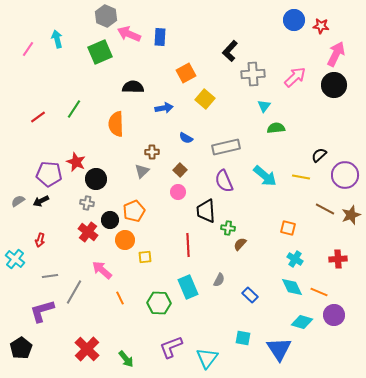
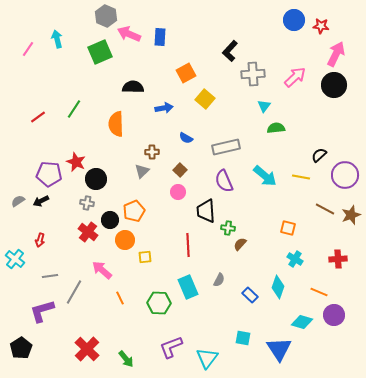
cyan diamond at (292, 287): moved 14 px left; rotated 45 degrees clockwise
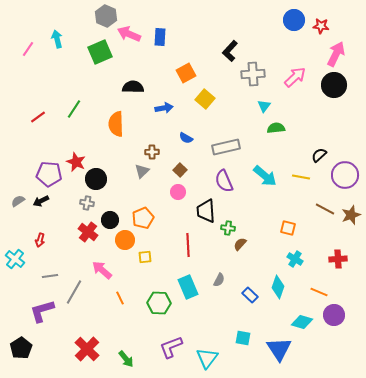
orange pentagon at (134, 211): moved 9 px right, 7 px down
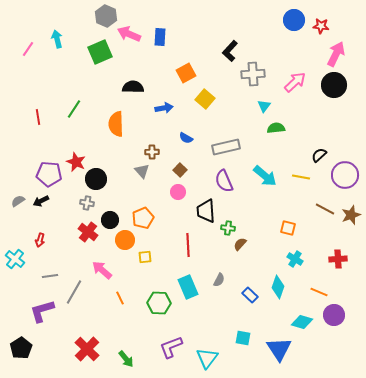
pink arrow at (295, 77): moved 5 px down
red line at (38, 117): rotated 63 degrees counterclockwise
gray triangle at (142, 171): rotated 28 degrees counterclockwise
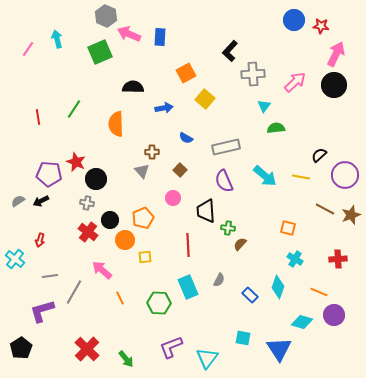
pink circle at (178, 192): moved 5 px left, 6 px down
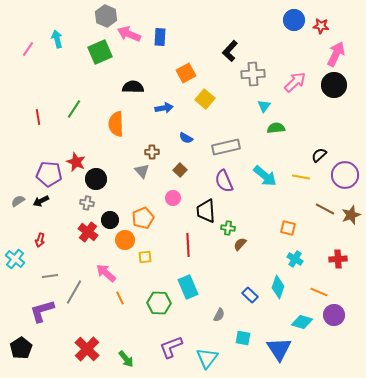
pink arrow at (102, 270): moved 4 px right, 3 px down
gray semicircle at (219, 280): moved 35 px down
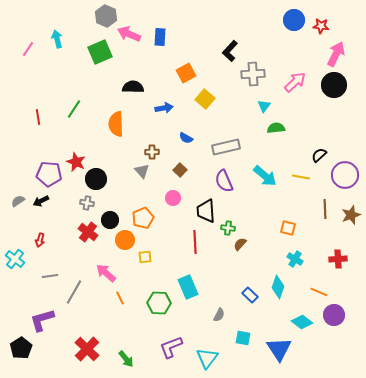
brown line at (325, 209): rotated 60 degrees clockwise
red line at (188, 245): moved 7 px right, 3 px up
purple L-shape at (42, 311): moved 9 px down
cyan diamond at (302, 322): rotated 20 degrees clockwise
